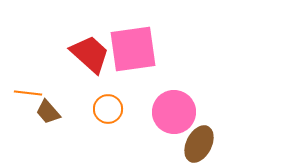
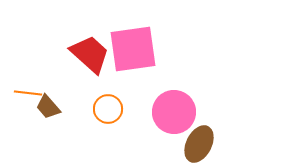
brown trapezoid: moved 5 px up
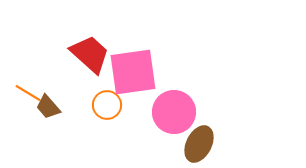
pink square: moved 23 px down
orange line: rotated 24 degrees clockwise
orange circle: moved 1 px left, 4 px up
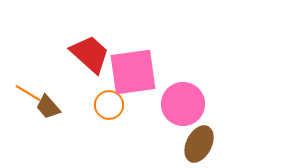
orange circle: moved 2 px right
pink circle: moved 9 px right, 8 px up
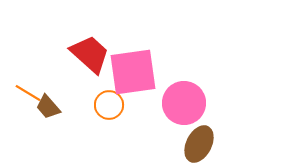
pink circle: moved 1 px right, 1 px up
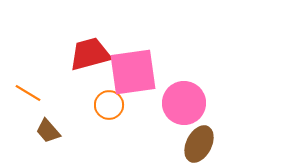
red trapezoid: rotated 57 degrees counterclockwise
brown trapezoid: moved 24 px down
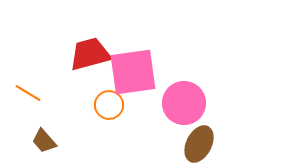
brown trapezoid: moved 4 px left, 10 px down
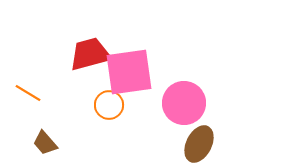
pink square: moved 4 px left
brown trapezoid: moved 1 px right, 2 px down
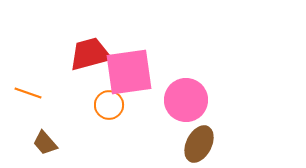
orange line: rotated 12 degrees counterclockwise
pink circle: moved 2 px right, 3 px up
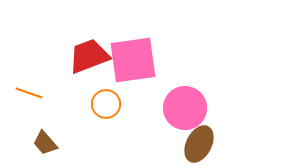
red trapezoid: moved 1 px left, 2 px down; rotated 6 degrees counterclockwise
pink square: moved 4 px right, 12 px up
orange line: moved 1 px right
pink circle: moved 1 px left, 8 px down
orange circle: moved 3 px left, 1 px up
